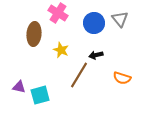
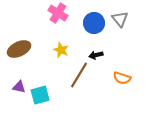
brown ellipse: moved 15 px left, 15 px down; rotated 60 degrees clockwise
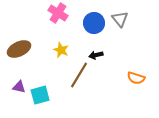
orange semicircle: moved 14 px right
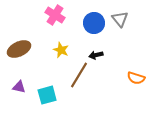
pink cross: moved 3 px left, 2 px down
cyan square: moved 7 px right
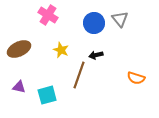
pink cross: moved 7 px left
brown line: rotated 12 degrees counterclockwise
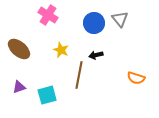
brown ellipse: rotated 65 degrees clockwise
brown line: rotated 8 degrees counterclockwise
purple triangle: rotated 32 degrees counterclockwise
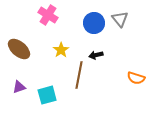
yellow star: rotated 14 degrees clockwise
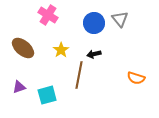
brown ellipse: moved 4 px right, 1 px up
black arrow: moved 2 px left, 1 px up
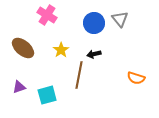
pink cross: moved 1 px left
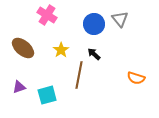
blue circle: moved 1 px down
black arrow: rotated 56 degrees clockwise
